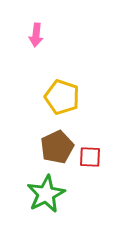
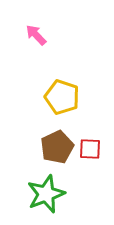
pink arrow: rotated 130 degrees clockwise
red square: moved 8 px up
green star: rotated 6 degrees clockwise
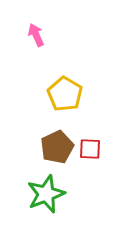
pink arrow: rotated 20 degrees clockwise
yellow pentagon: moved 3 px right, 3 px up; rotated 12 degrees clockwise
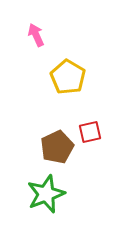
yellow pentagon: moved 3 px right, 17 px up
red square: moved 17 px up; rotated 15 degrees counterclockwise
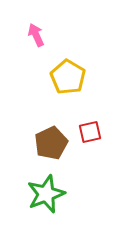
brown pentagon: moved 6 px left, 4 px up
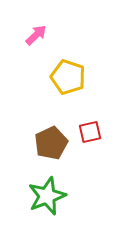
pink arrow: rotated 70 degrees clockwise
yellow pentagon: rotated 12 degrees counterclockwise
green star: moved 1 px right, 2 px down
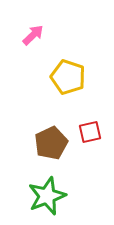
pink arrow: moved 3 px left
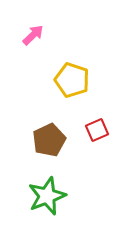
yellow pentagon: moved 4 px right, 3 px down
red square: moved 7 px right, 2 px up; rotated 10 degrees counterclockwise
brown pentagon: moved 2 px left, 3 px up
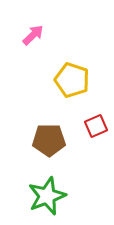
red square: moved 1 px left, 4 px up
brown pentagon: rotated 24 degrees clockwise
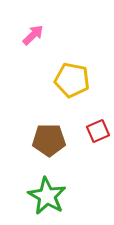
yellow pentagon: rotated 8 degrees counterclockwise
red square: moved 2 px right, 5 px down
green star: rotated 21 degrees counterclockwise
